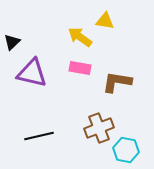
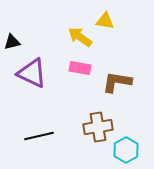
black triangle: rotated 30 degrees clockwise
purple triangle: rotated 12 degrees clockwise
brown cross: moved 1 px left, 1 px up; rotated 12 degrees clockwise
cyan hexagon: rotated 20 degrees clockwise
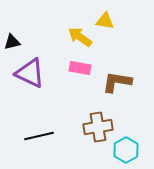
purple triangle: moved 2 px left
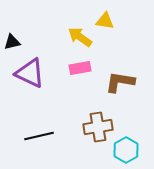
pink rectangle: rotated 20 degrees counterclockwise
brown L-shape: moved 3 px right
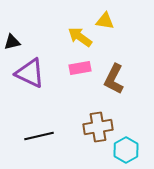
brown L-shape: moved 6 px left, 3 px up; rotated 72 degrees counterclockwise
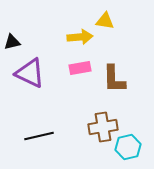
yellow arrow: rotated 140 degrees clockwise
brown L-shape: rotated 28 degrees counterclockwise
brown cross: moved 5 px right
cyan hexagon: moved 2 px right, 3 px up; rotated 15 degrees clockwise
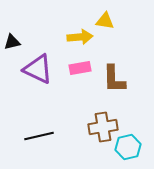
purple triangle: moved 8 px right, 4 px up
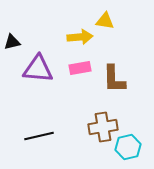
purple triangle: rotated 20 degrees counterclockwise
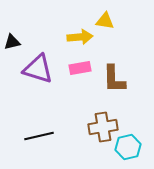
purple triangle: rotated 12 degrees clockwise
